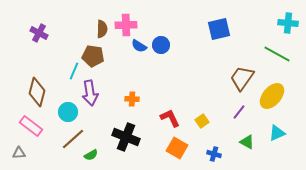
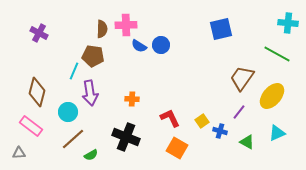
blue square: moved 2 px right
blue cross: moved 6 px right, 23 px up
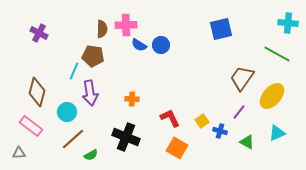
blue semicircle: moved 1 px up
cyan circle: moved 1 px left
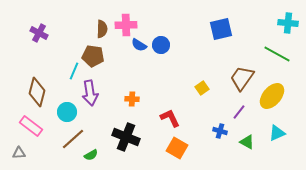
yellow square: moved 33 px up
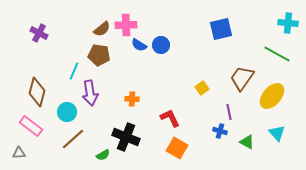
brown semicircle: rotated 48 degrees clockwise
brown pentagon: moved 6 px right, 1 px up
purple line: moved 10 px left; rotated 49 degrees counterclockwise
cyan triangle: rotated 48 degrees counterclockwise
green semicircle: moved 12 px right
